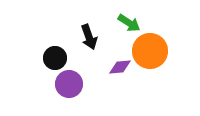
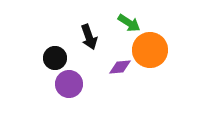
orange circle: moved 1 px up
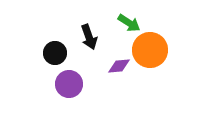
black circle: moved 5 px up
purple diamond: moved 1 px left, 1 px up
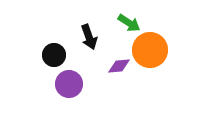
black circle: moved 1 px left, 2 px down
